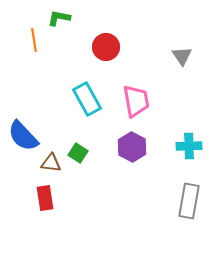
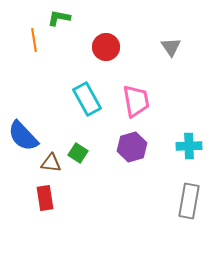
gray triangle: moved 11 px left, 9 px up
purple hexagon: rotated 16 degrees clockwise
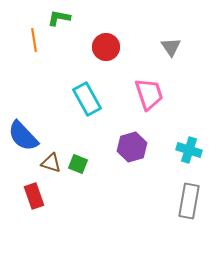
pink trapezoid: moved 13 px right, 7 px up; rotated 8 degrees counterclockwise
cyan cross: moved 4 px down; rotated 20 degrees clockwise
green square: moved 11 px down; rotated 12 degrees counterclockwise
brown triangle: rotated 10 degrees clockwise
red rectangle: moved 11 px left, 2 px up; rotated 10 degrees counterclockwise
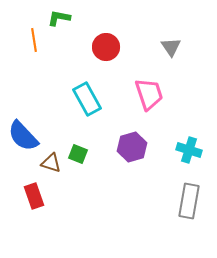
green square: moved 10 px up
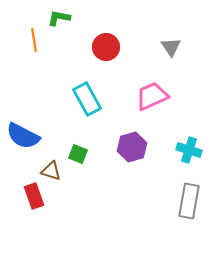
pink trapezoid: moved 3 px right, 2 px down; rotated 96 degrees counterclockwise
blue semicircle: rotated 20 degrees counterclockwise
brown triangle: moved 8 px down
